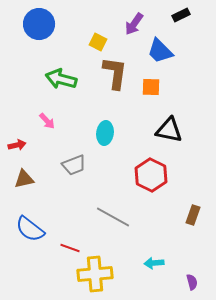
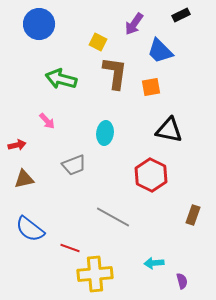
orange square: rotated 12 degrees counterclockwise
purple semicircle: moved 10 px left, 1 px up
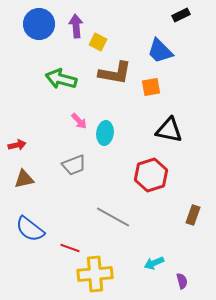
purple arrow: moved 58 px left, 2 px down; rotated 140 degrees clockwise
brown L-shape: rotated 92 degrees clockwise
pink arrow: moved 32 px right
red hexagon: rotated 16 degrees clockwise
cyan arrow: rotated 18 degrees counterclockwise
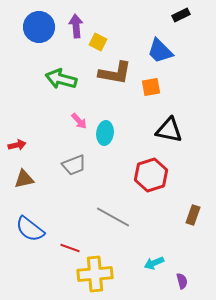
blue circle: moved 3 px down
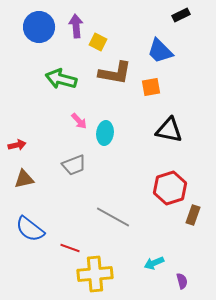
red hexagon: moved 19 px right, 13 px down
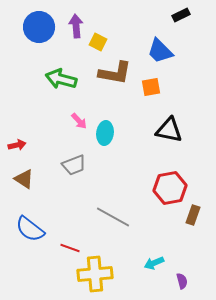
brown triangle: rotated 45 degrees clockwise
red hexagon: rotated 8 degrees clockwise
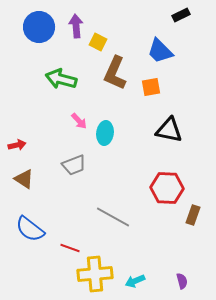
brown L-shape: rotated 104 degrees clockwise
red hexagon: moved 3 px left; rotated 12 degrees clockwise
cyan arrow: moved 19 px left, 18 px down
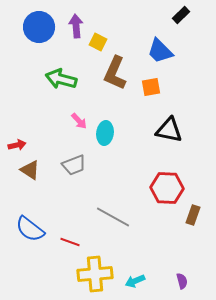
black rectangle: rotated 18 degrees counterclockwise
brown triangle: moved 6 px right, 9 px up
red line: moved 6 px up
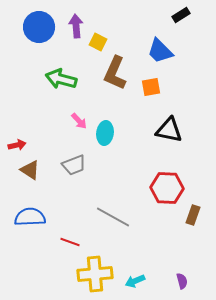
black rectangle: rotated 12 degrees clockwise
blue semicircle: moved 12 px up; rotated 140 degrees clockwise
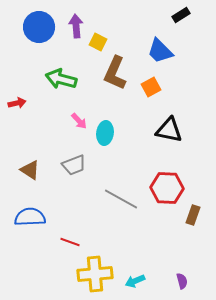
orange square: rotated 18 degrees counterclockwise
red arrow: moved 42 px up
gray line: moved 8 px right, 18 px up
